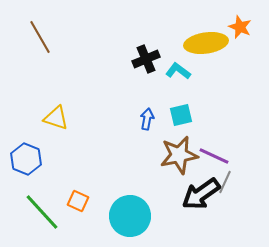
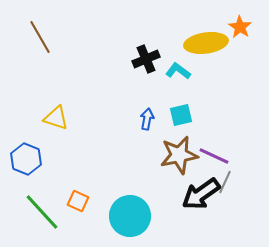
orange star: rotated 10 degrees clockwise
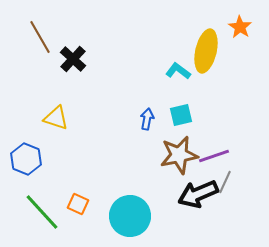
yellow ellipse: moved 8 px down; rotated 69 degrees counterclockwise
black cross: moved 73 px left; rotated 24 degrees counterclockwise
purple line: rotated 44 degrees counterclockwise
black arrow: moved 3 px left; rotated 12 degrees clockwise
orange square: moved 3 px down
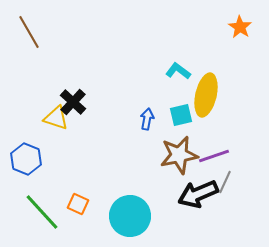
brown line: moved 11 px left, 5 px up
yellow ellipse: moved 44 px down
black cross: moved 43 px down
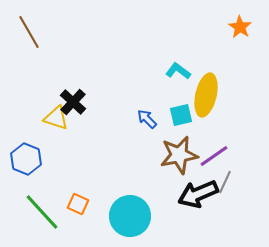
blue arrow: rotated 55 degrees counterclockwise
purple line: rotated 16 degrees counterclockwise
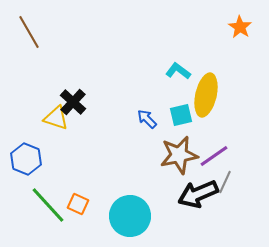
green line: moved 6 px right, 7 px up
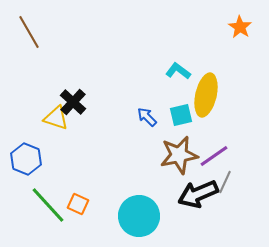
blue arrow: moved 2 px up
cyan circle: moved 9 px right
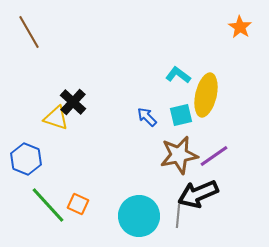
cyan L-shape: moved 4 px down
gray line: moved 47 px left, 34 px down; rotated 20 degrees counterclockwise
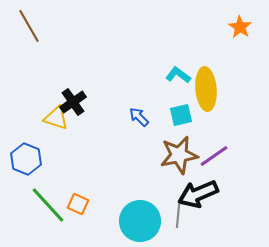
brown line: moved 6 px up
yellow ellipse: moved 6 px up; rotated 18 degrees counterclockwise
black cross: rotated 12 degrees clockwise
blue arrow: moved 8 px left
cyan circle: moved 1 px right, 5 px down
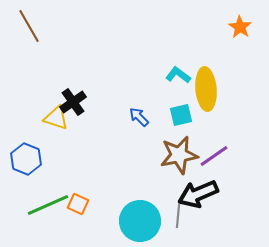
green line: rotated 72 degrees counterclockwise
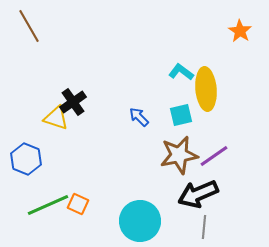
orange star: moved 4 px down
cyan L-shape: moved 3 px right, 3 px up
gray line: moved 26 px right, 11 px down
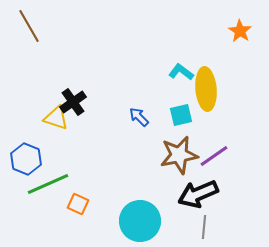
green line: moved 21 px up
